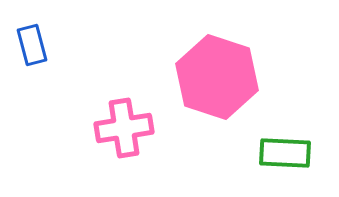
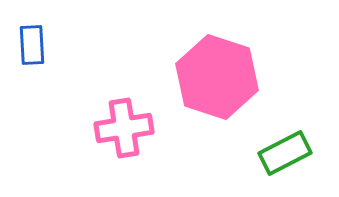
blue rectangle: rotated 12 degrees clockwise
green rectangle: rotated 30 degrees counterclockwise
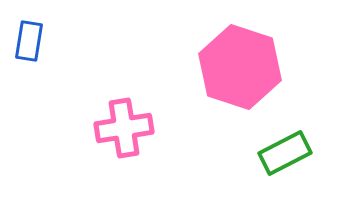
blue rectangle: moved 3 px left, 4 px up; rotated 12 degrees clockwise
pink hexagon: moved 23 px right, 10 px up
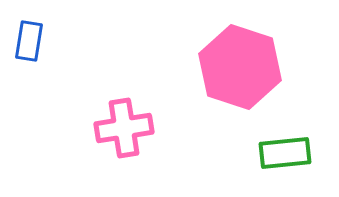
green rectangle: rotated 21 degrees clockwise
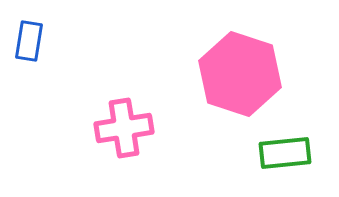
pink hexagon: moved 7 px down
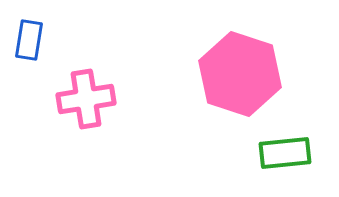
blue rectangle: moved 1 px up
pink cross: moved 38 px left, 29 px up
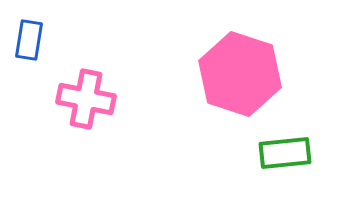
pink cross: rotated 20 degrees clockwise
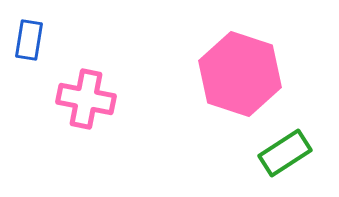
green rectangle: rotated 27 degrees counterclockwise
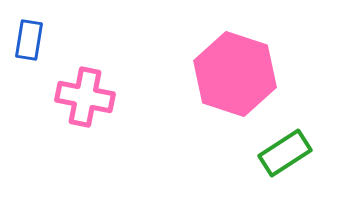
pink hexagon: moved 5 px left
pink cross: moved 1 px left, 2 px up
